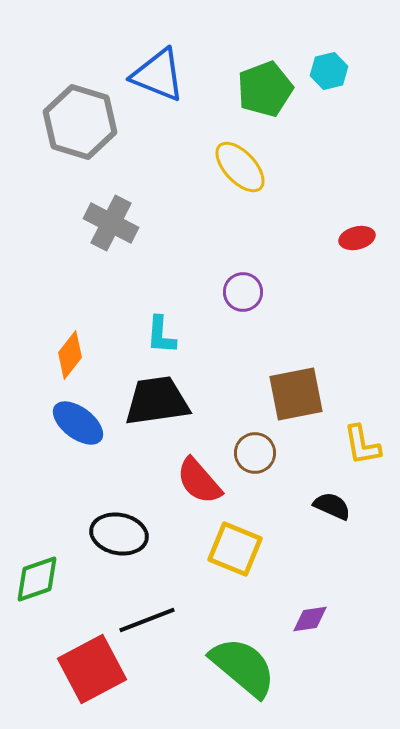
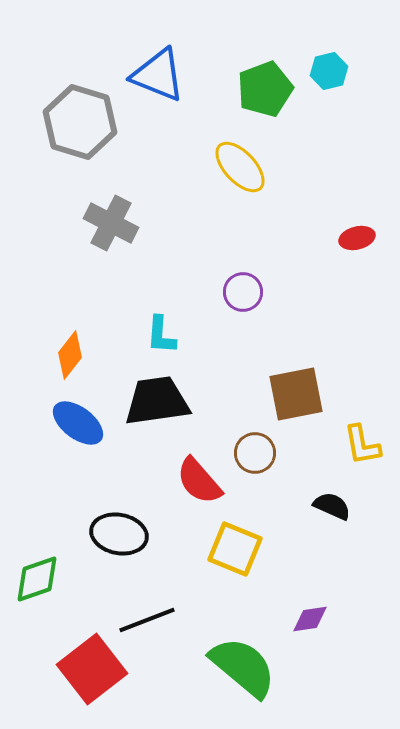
red square: rotated 10 degrees counterclockwise
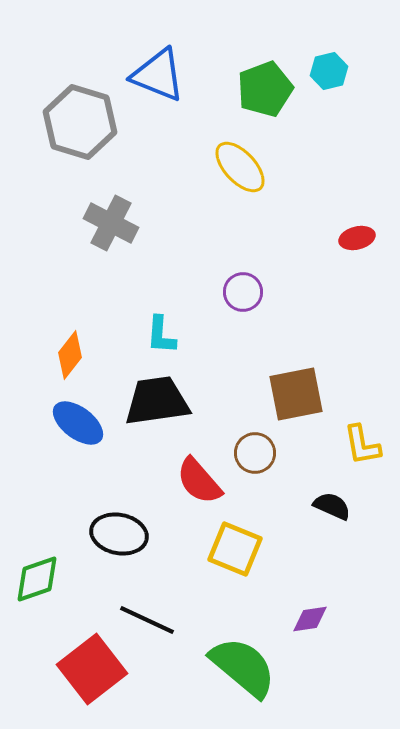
black line: rotated 46 degrees clockwise
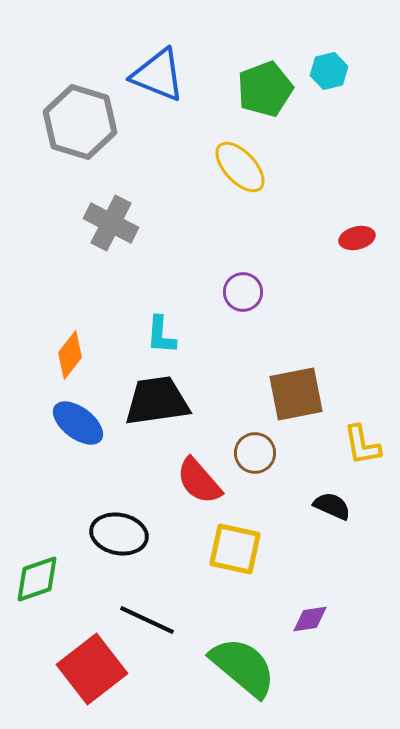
yellow square: rotated 10 degrees counterclockwise
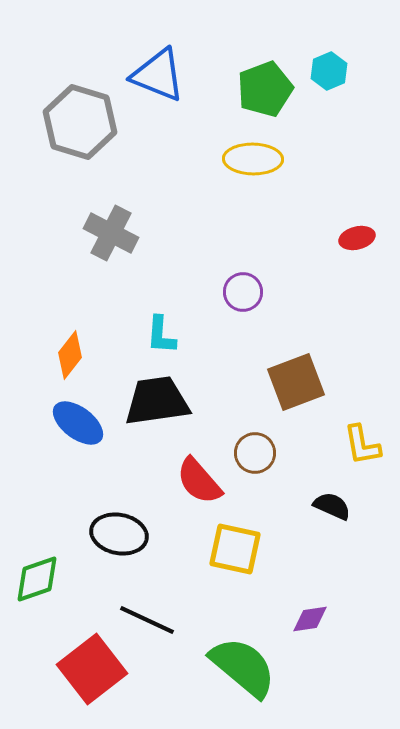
cyan hexagon: rotated 9 degrees counterclockwise
yellow ellipse: moved 13 px right, 8 px up; rotated 46 degrees counterclockwise
gray cross: moved 10 px down
brown square: moved 12 px up; rotated 10 degrees counterclockwise
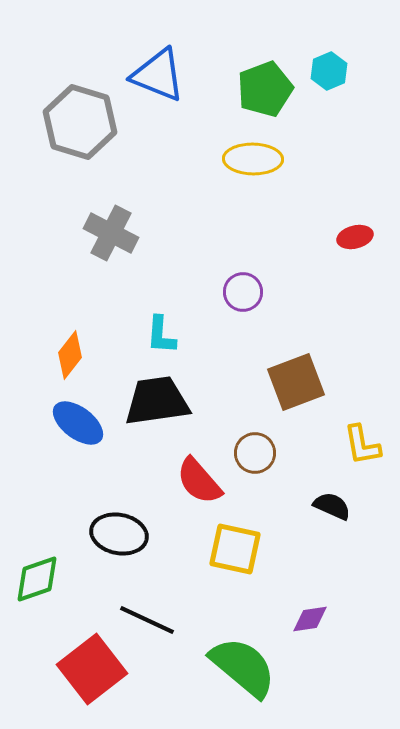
red ellipse: moved 2 px left, 1 px up
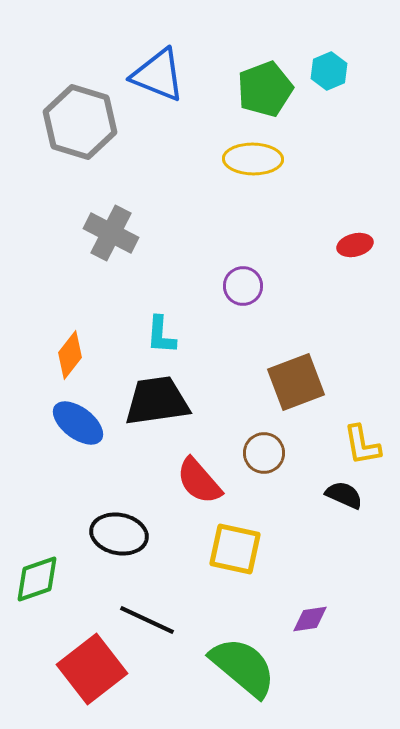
red ellipse: moved 8 px down
purple circle: moved 6 px up
brown circle: moved 9 px right
black semicircle: moved 12 px right, 11 px up
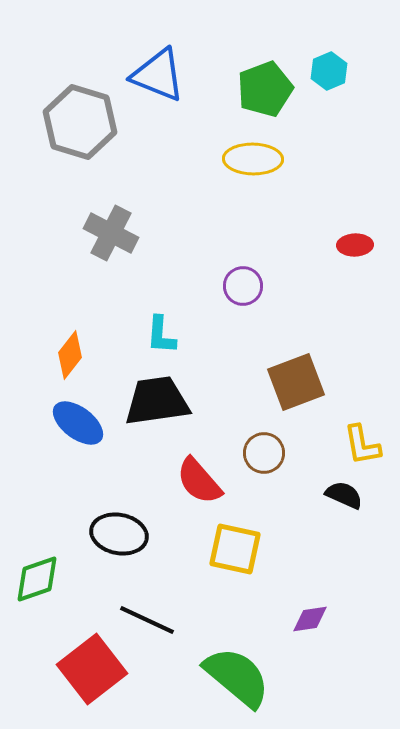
red ellipse: rotated 12 degrees clockwise
green semicircle: moved 6 px left, 10 px down
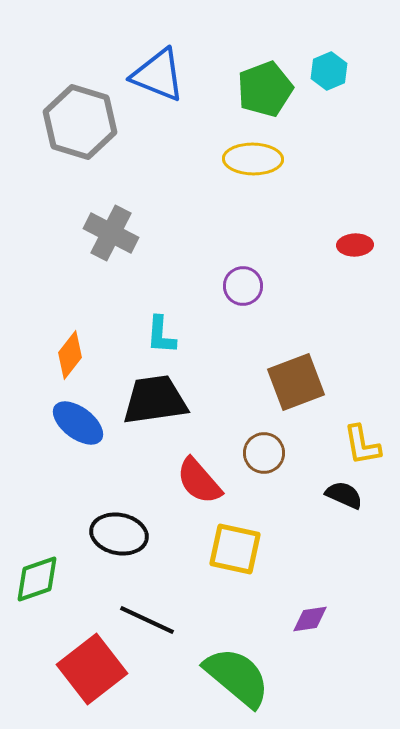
black trapezoid: moved 2 px left, 1 px up
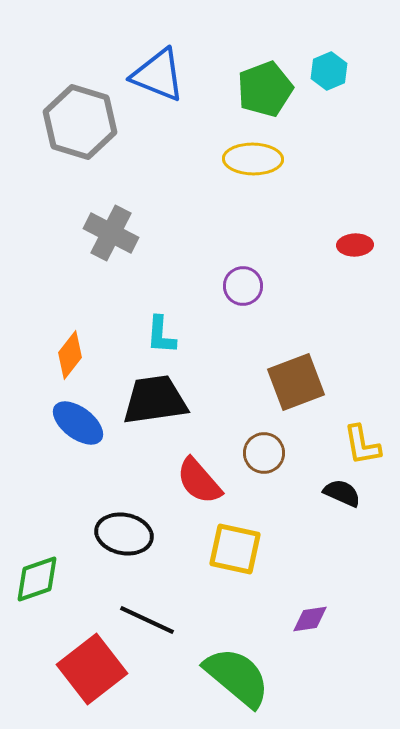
black semicircle: moved 2 px left, 2 px up
black ellipse: moved 5 px right
